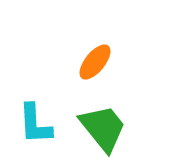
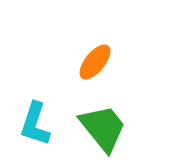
cyan L-shape: rotated 21 degrees clockwise
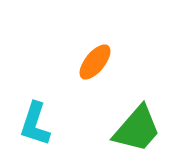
green trapezoid: moved 34 px right, 1 px down; rotated 80 degrees clockwise
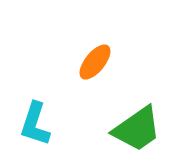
green trapezoid: rotated 14 degrees clockwise
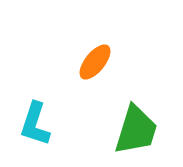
green trapezoid: moved 1 px left, 1 px down; rotated 38 degrees counterclockwise
